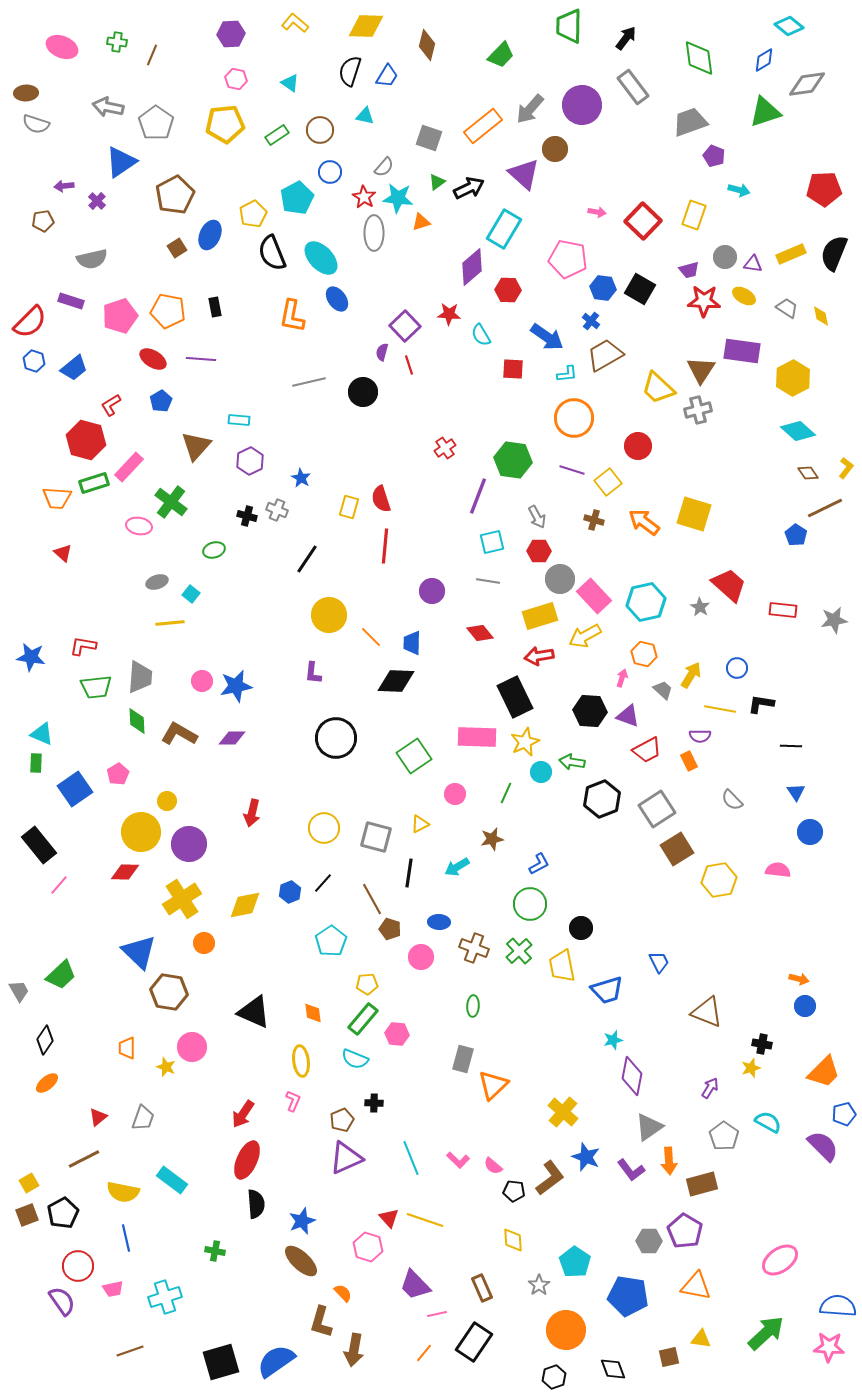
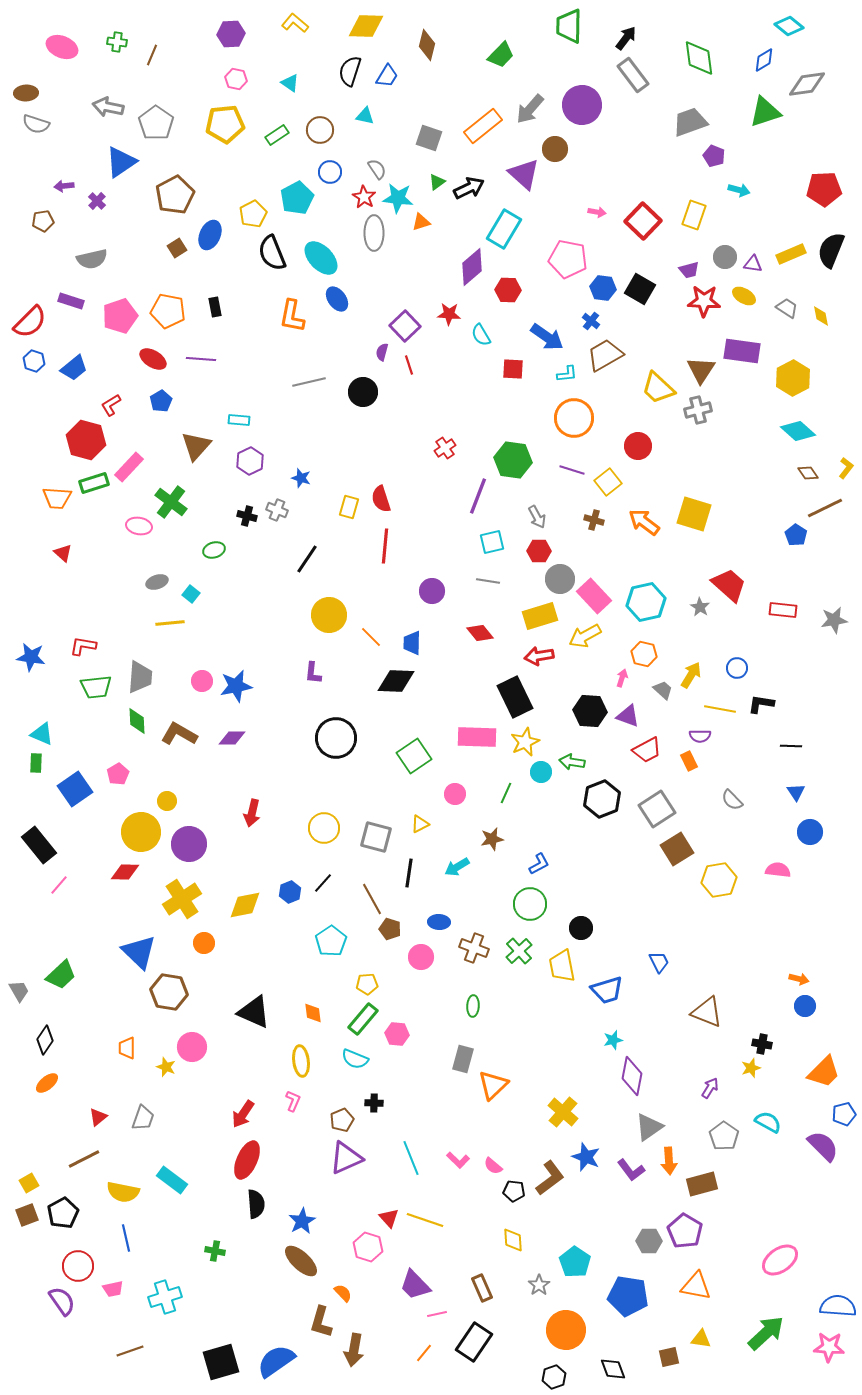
gray rectangle at (633, 87): moved 12 px up
gray semicircle at (384, 167): moved 7 px left, 2 px down; rotated 75 degrees counterclockwise
black semicircle at (834, 253): moved 3 px left, 3 px up
blue star at (301, 478): rotated 12 degrees counterclockwise
blue star at (302, 1221): rotated 8 degrees counterclockwise
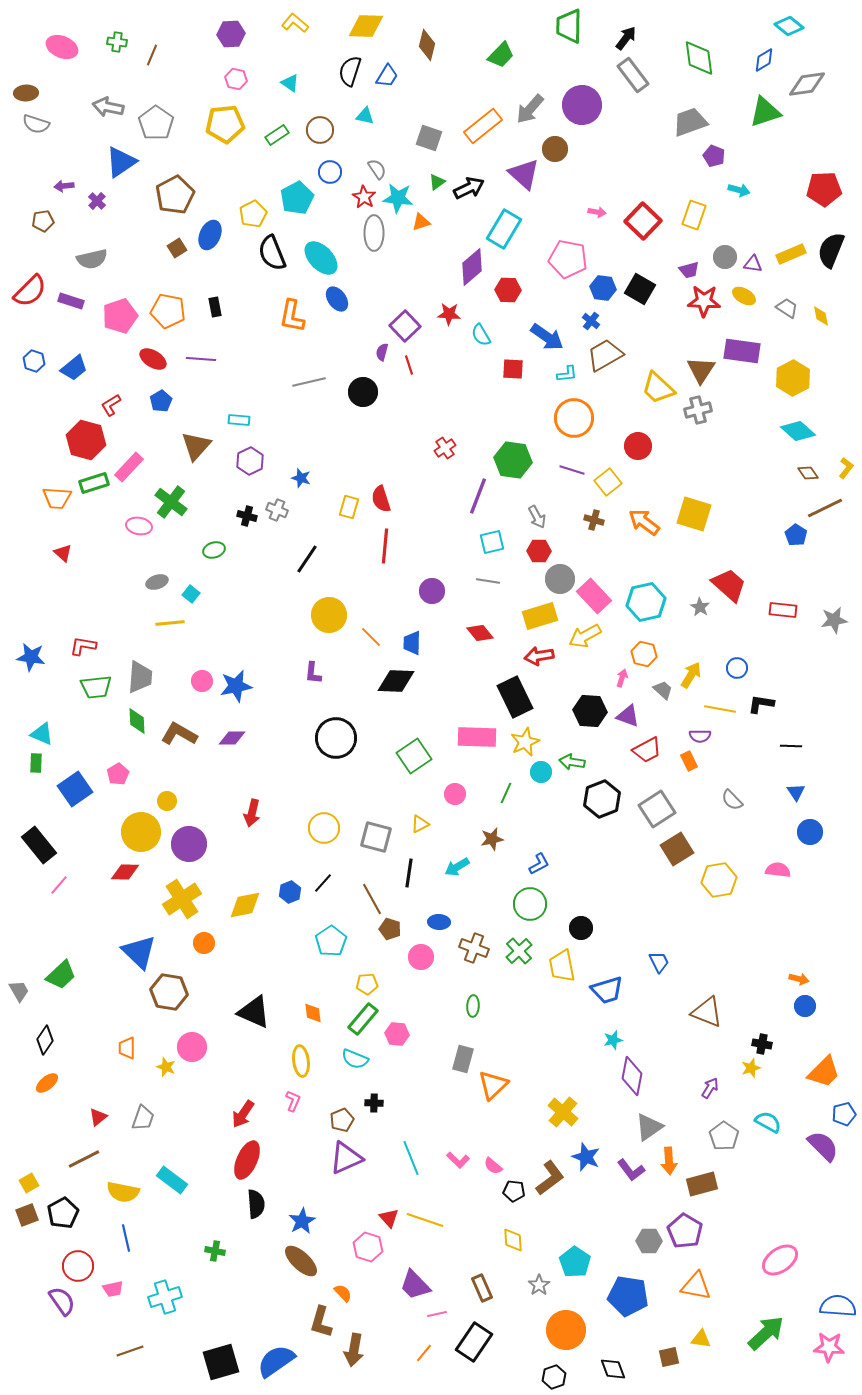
red semicircle at (30, 322): moved 31 px up
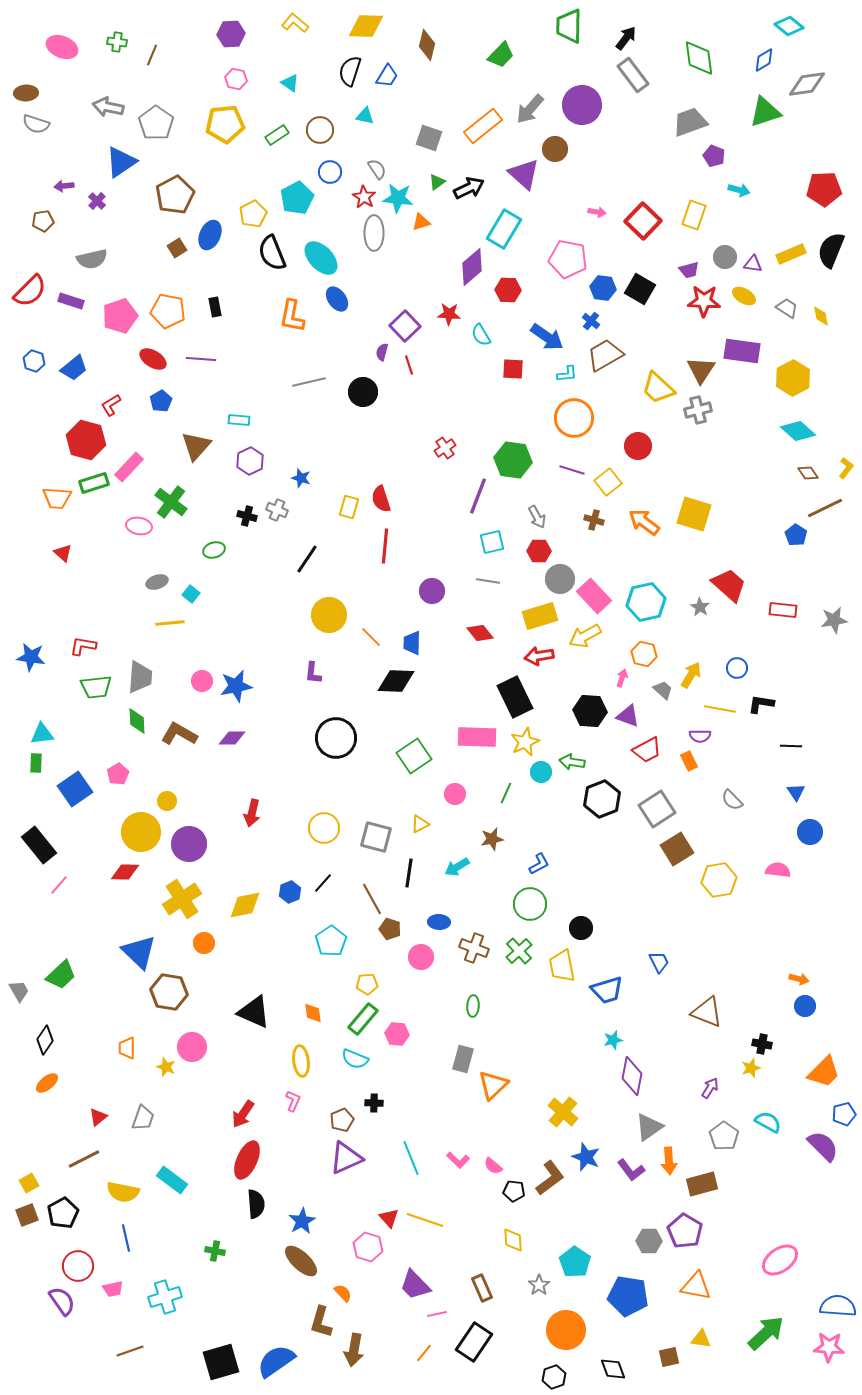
cyan triangle at (42, 734): rotated 30 degrees counterclockwise
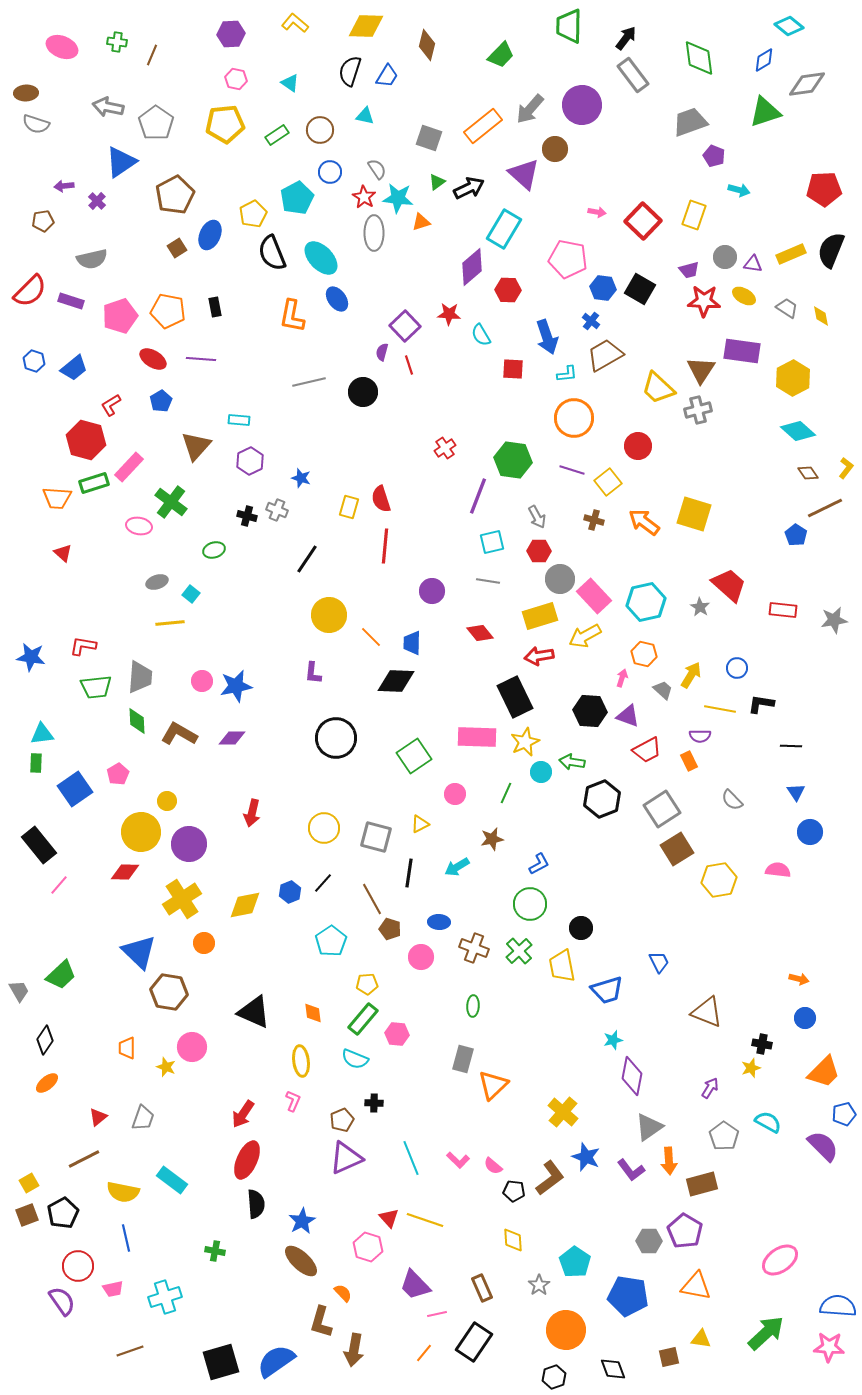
blue arrow at (547, 337): rotated 36 degrees clockwise
gray square at (657, 809): moved 5 px right
blue circle at (805, 1006): moved 12 px down
